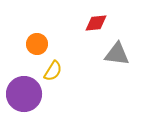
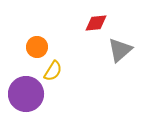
orange circle: moved 3 px down
gray triangle: moved 3 px right, 4 px up; rotated 48 degrees counterclockwise
purple circle: moved 2 px right
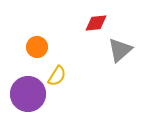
yellow semicircle: moved 4 px right, 5 px down
purple circle: moved 2 px right
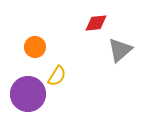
orange circle: moved 2 px left
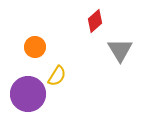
red diamond: moved 1 px left, 2 px up; rotated 35 degrees counterclockwise
gray triangle: rotated 20 degrees counterclockwise
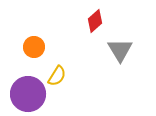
orange circle: moved 1 px left
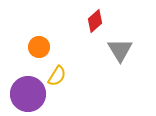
orange circle: moved 5 px right
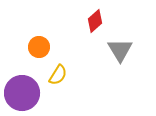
yellow semicircle: moved 1 px right, 1 px up
purple circle: moved 6 px left, 1 px up
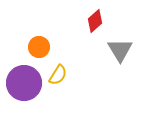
purple circle: moved 2 px right, 10 px up
